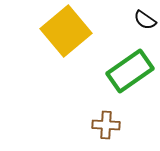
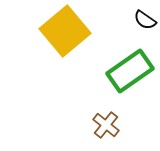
yellow square: moved 1 px left
brown cross: rotated 36 degrees clockwise
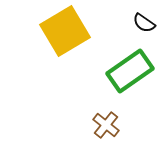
black semicircle: moved 1 px left, 3 px down
yellow square: rotated 9 degrees clockwise
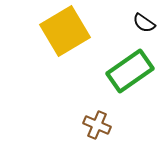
brown cross: moved 9 px left; rotated 16 degrees counterclockwise
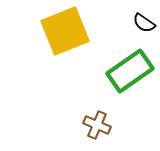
yellow square: rotated 9 degrees clockwise
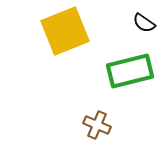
green rectangle: rotated 21 degrees clockwise
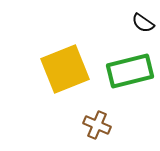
black semicircle: moved 1 px left
yellow square: moved 38 px down
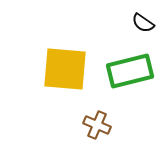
yellow square: rotated 27 degrees clockwise
